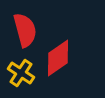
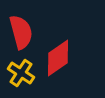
red semicircle: moved 4 px left, 2 px down
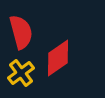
yellow cross: rotated 20 degrees clockwise
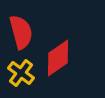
yellow cross: rotated 16 degrees counterclockwise
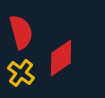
red diamond: moved 3 px right
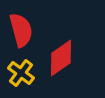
red semicircle: moved 2 px up
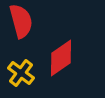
red semicircle: moved 9 px up
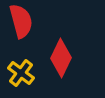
red diamond: rotated 30 degrees counterclockwise
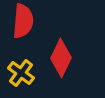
red semicircle: moved 2 px right; rotated 20 degrees clockwise
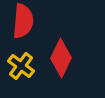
yellow cross: moved 7 px up
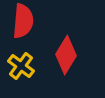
red diamond: moved 5 px right, 3 px up; rotated 6 degrees clockwise
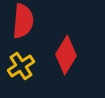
yellow cross: rotated 20 degrees clockwise
